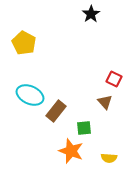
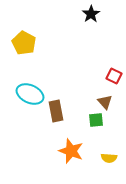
red square: moved 3 px up
cyan ellipse: moved 1 px up
brown rectangle: rotated 50 degrees counterclockwise
green square: moved 12 px right, 8 px up
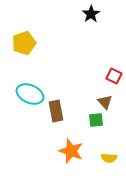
yellow pentagon: rotated 25 degrees clockwise
